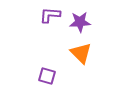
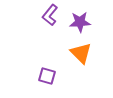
purple L-shape: rotated 55 degrees counterclockwise
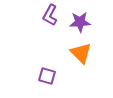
purple L-shape: rotated 10 degrees counterclockwise
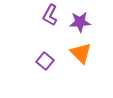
purple square: moved 2 px left, 15 px up; rotated 24 degrees clockwise
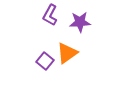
orange triangle: moved 14 px left; rotated 40 degrees clockwise
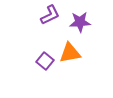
purple L-shape: rotated 145 degrees counterclockwise
orange triangle: moved 3 px right; rotated 25 degrees clockwise
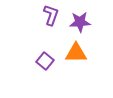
purple L-shape: moved 1 px right; rotated 45 degrees counterclockwise
orange triangle: moved 6 px right; rotated 10 degrees clockwise
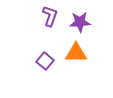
purple L-shape: moved 1 px left, 1 px down
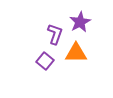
purple L-shape: moved 5 px right, 18 px down
purple star: rotated 25 degrees counterclockwise
